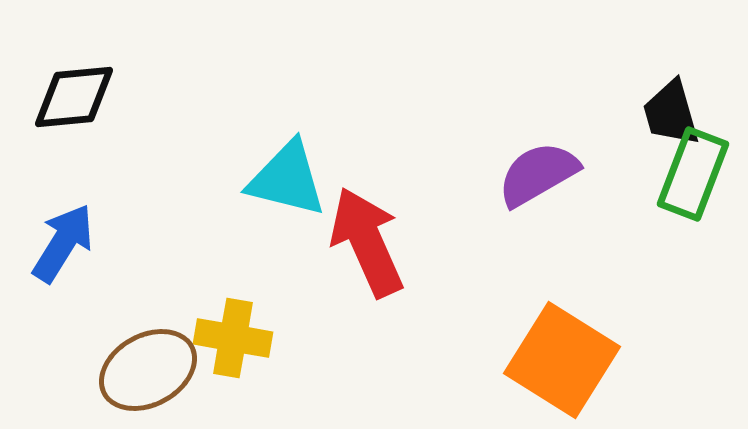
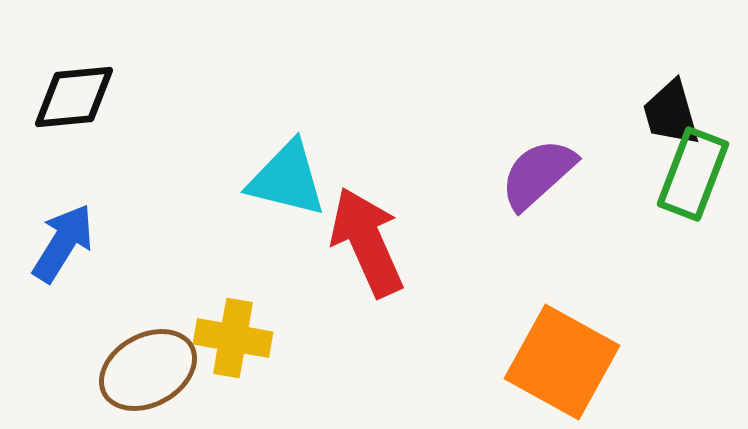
purple semicircle: rotated 12 degrees counterclockwise
orange square: moved 2 px down; rotated 3 degrees counterclockwise
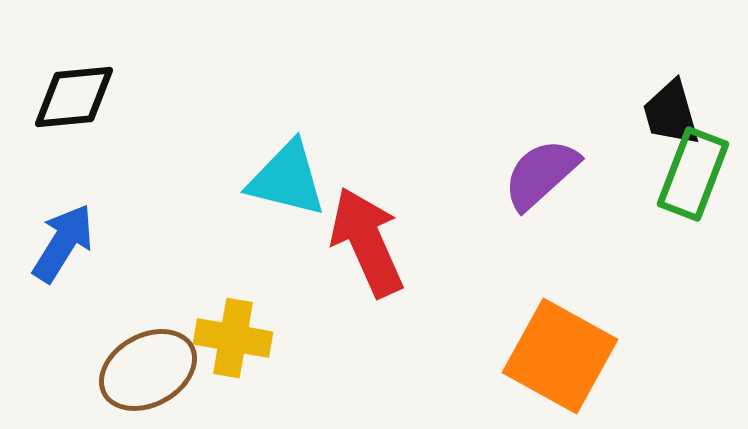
purple semicircle: moved 3 px right
orange square: moved 2 px left, 6 px up
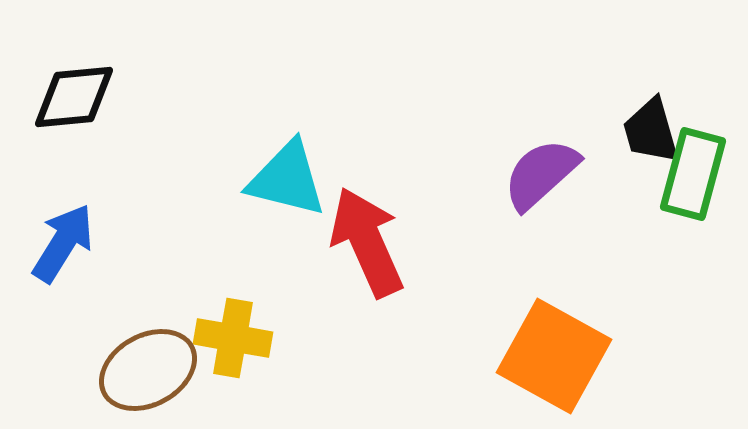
black trapezoid: moved 20 px left, 18 px down
green rectangle: rotated 6 degrees counterclockwise
orange square: moved 6 px left
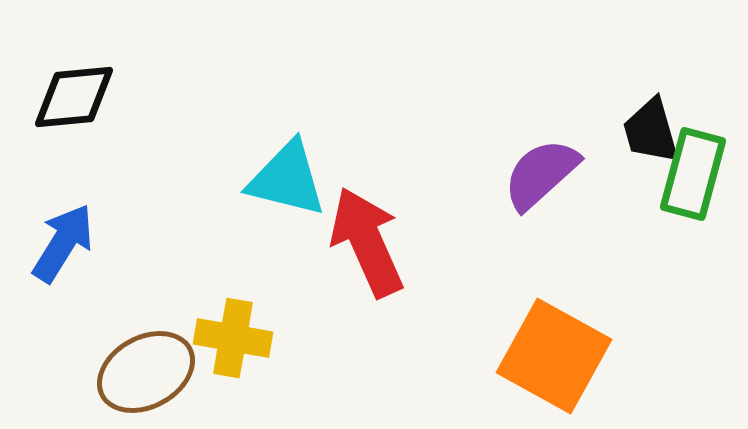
brown ellipse: moved 2 px left, 2 px down
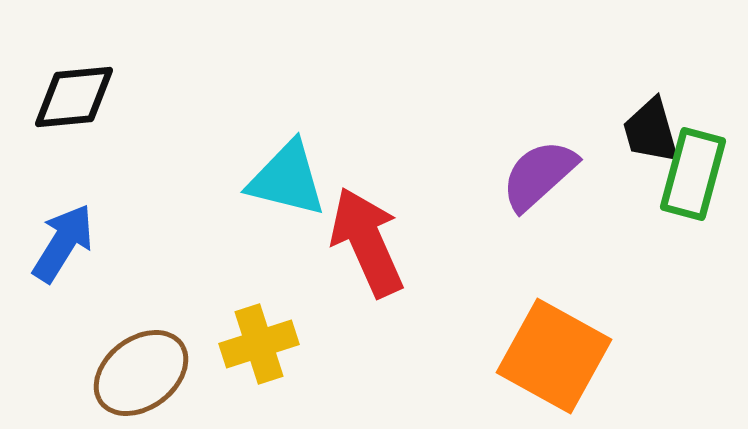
purple semicircle: moved 2 px left, 1 px down
yellow cross: moved 26 px right, 6 px down; rotated 28 degrees counterclockwise
brown ellipse: moved 5 px left, 1 px down; rotated 8 degrees counterclockwise
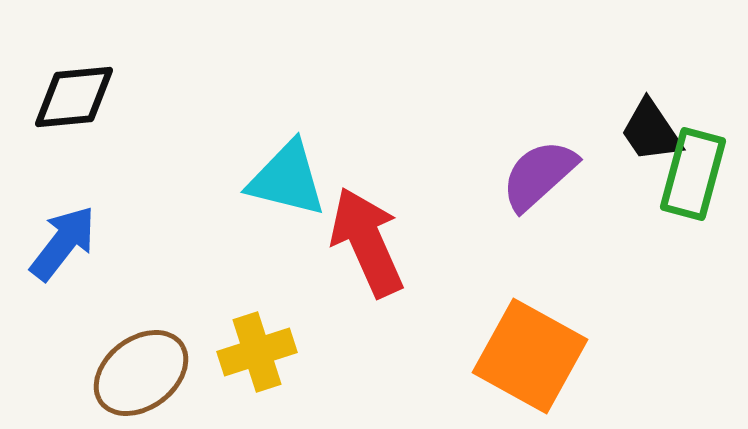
black trapezoid: rotated 18 degrees counterclockwise
blue arrow: rotated 6 degrees clockwise
yellow cross: moved 2 px left, 8 px down
orange square: moved 24 px left
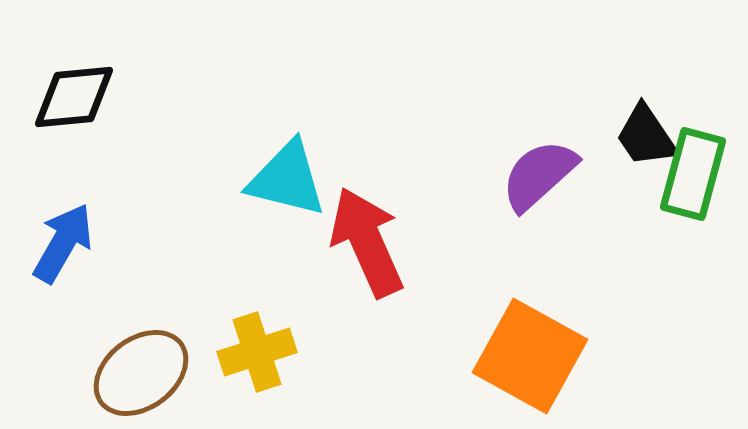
black trapezoid: moved 5 px left, 5 px down
blue arrow: rotated 8 degrees counterclockwise
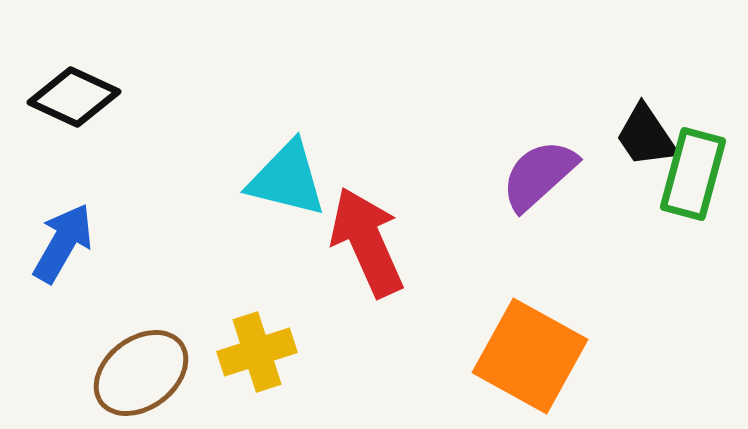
black diamond: rotated 30 degrees clockwise
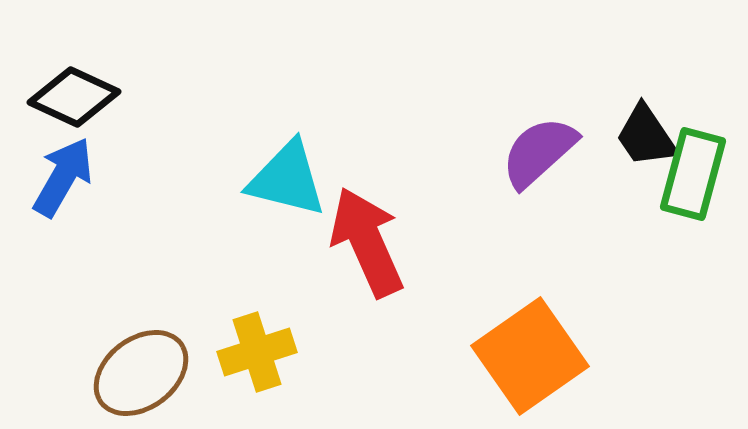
purple semicircle: moved 23 px up
blue arrow: moved 66 px up
orange square: rotated 26 degrees clockwise
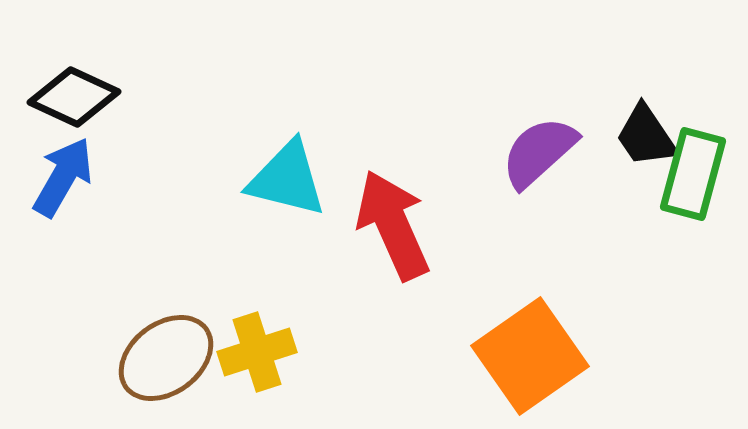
red arrow: moved 26 px right, 17 px up
brown ellipse: moved 25 px right, 15 px up
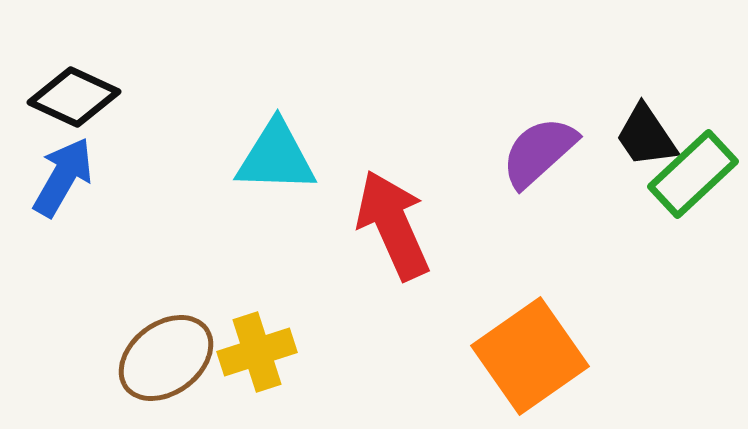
green rectangle: rotated 32 degrees clockwise
cyan triangle: moved 11 px left, 22 px up; rotated 12 degrees counterclockwise
